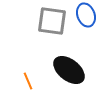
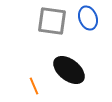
blue ellipse: moved 2 px right, 3 px down
orange line: moved 6 px right, 5 px down
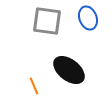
gray square: moved 5 px left
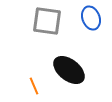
blue ellipse: moved 3 px right
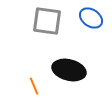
blue ellipse: rotated 35 degrees counterclockwise
black ellipse: rotated 24 degrees counterclockwise
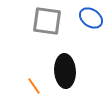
black ellipse: moved 4 px left, 1 px down; rotated 72 degrees clockwise
orange line: rotated 12 degrees counterclockwise
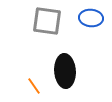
blue ellipse: rotated 30 degrees counterclockwise
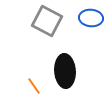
gray square: rotated 20 degrees clockwise
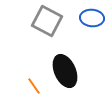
blue ellipse: moved 1 px right
black ellipse: rotated 20 degrees counterclockwise
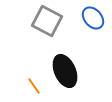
blue ellipse: moved 1 px right; rotated 45 degrees clockwise
